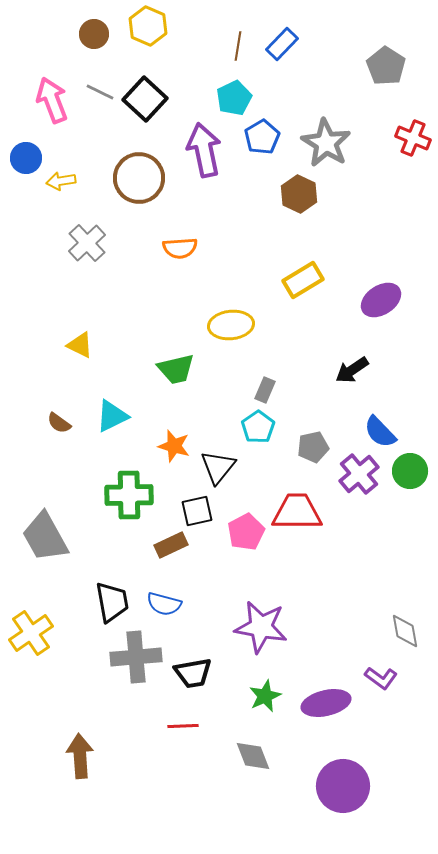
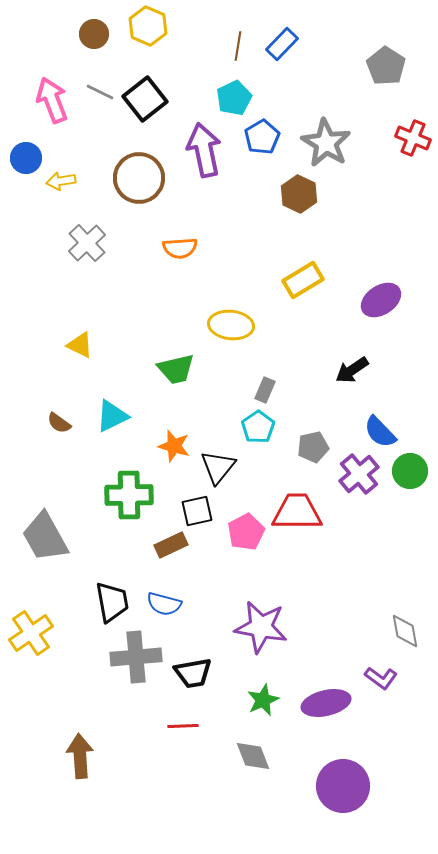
black square at (145, 99): rotated 9 degrees clockwise
yellow ellipse at (231, 325): rotated 12 degrees clockwise
green star at (265, 696): moved 2 px left, 4 px down
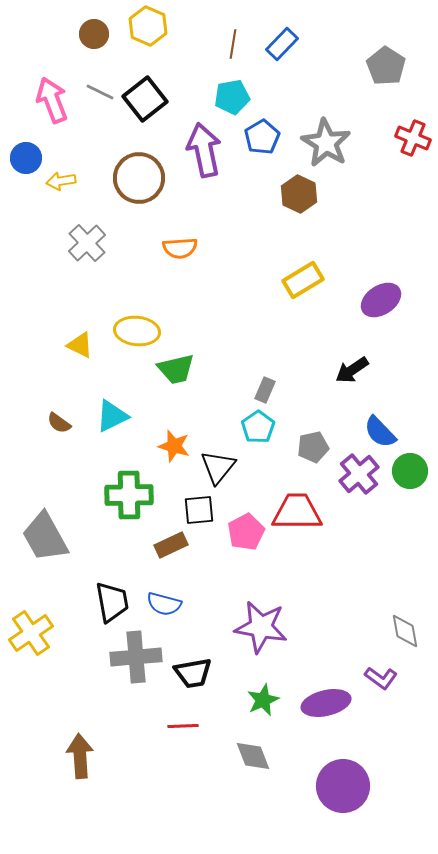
brown line at (238, 46): moved 5 px left, 2 px up
cyan pentagon at (234, 98): moved 2 px left, 1 px up; rotated 16 degrees clockwise
yellow ellipse at (231, 325): moved 94 px left, 6 px down
black square at (197, 511): moved 2 px right, 1 px up; rotated 8 degrees clockwise
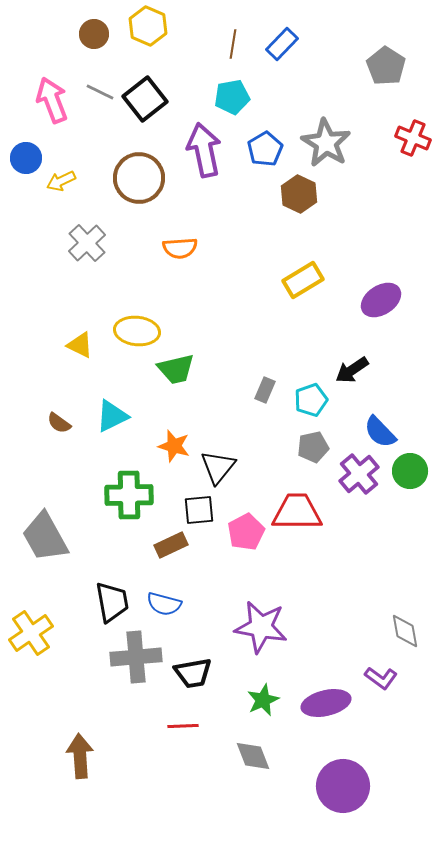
blue pentagon at (262, 137): moved 3 px right, 12 px down
yellow arrow at (61, 181): rotated 16 degrees counterclockwise
cyan pentagon at (258, 427): moved 53 px right, 27 px up; rotated 16 degrees clockwise
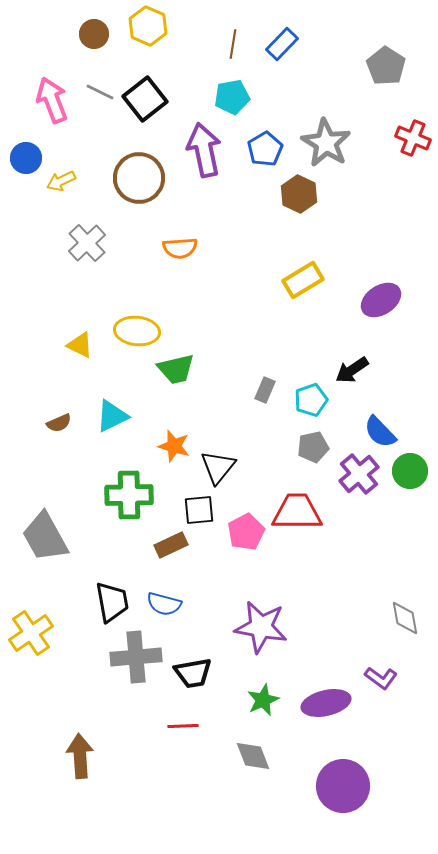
brown semicircle at (59, 423): rotated 60 degrees counterclockwise
gray diamond at (405, 631): moved 13 px up
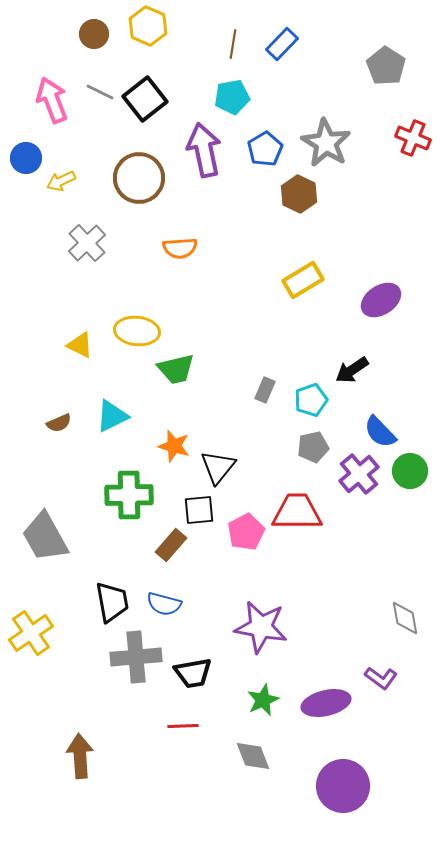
brown rectangle at (171, 545): rotated 24 degrees counterclockwise
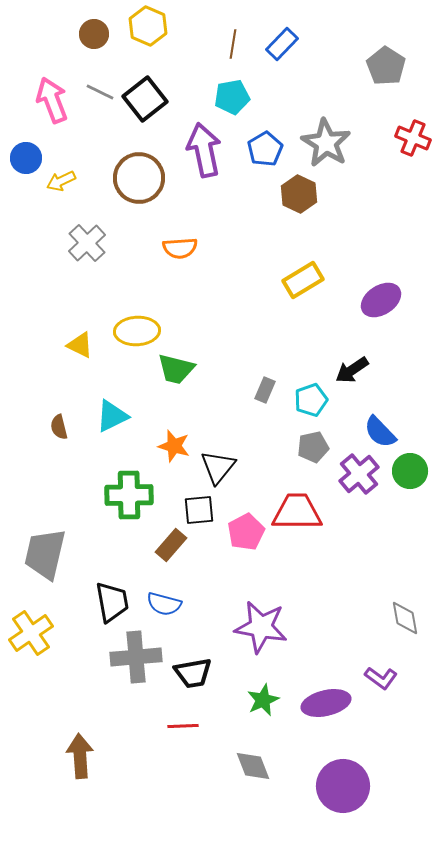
yellow ellipse at (137, 331): rotated 9 degrees counterclockwise
green trapezoid at (176, 369): rotated 27 degrees clockwise
brown semicircle at (59, 423): moved 4 px down; rotated 100 degrees clockwise
gray trapezoid at (45, 537): moved 17 px down; rotated 42 degrees clockwise
gray diamond at (253, 756): moved 10 px down
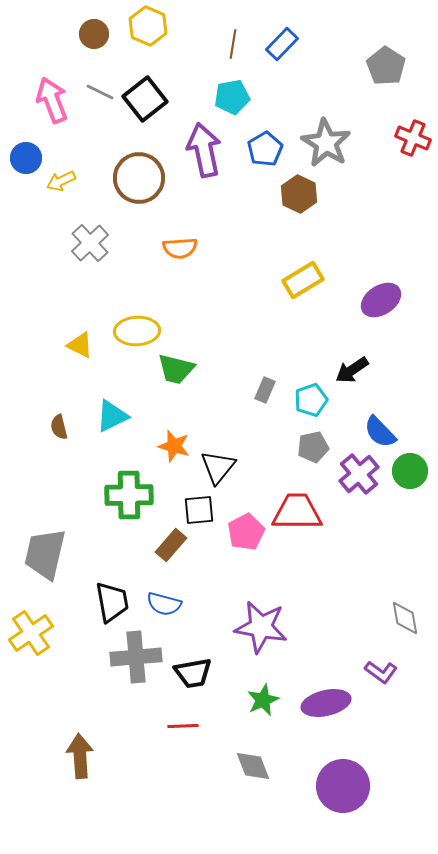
gray cross at (87, 243): moved 3 px right
purple L-shape at (381, 678): moved 6 px up
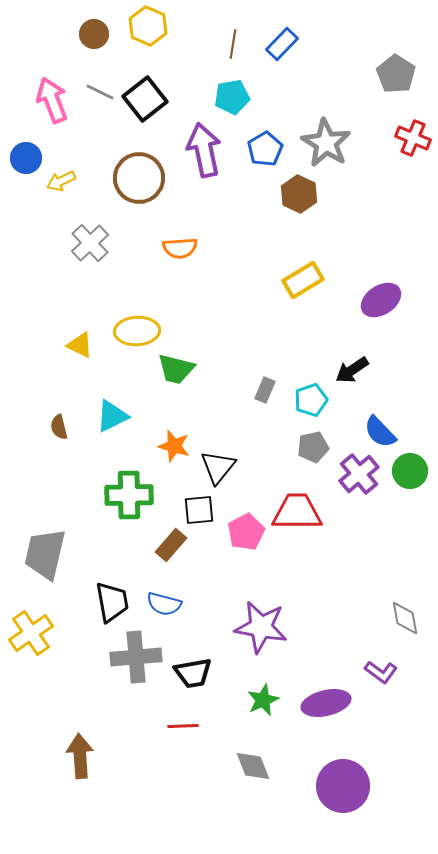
gray pentagon at (386, 66): moved 10 px right, 8 px down
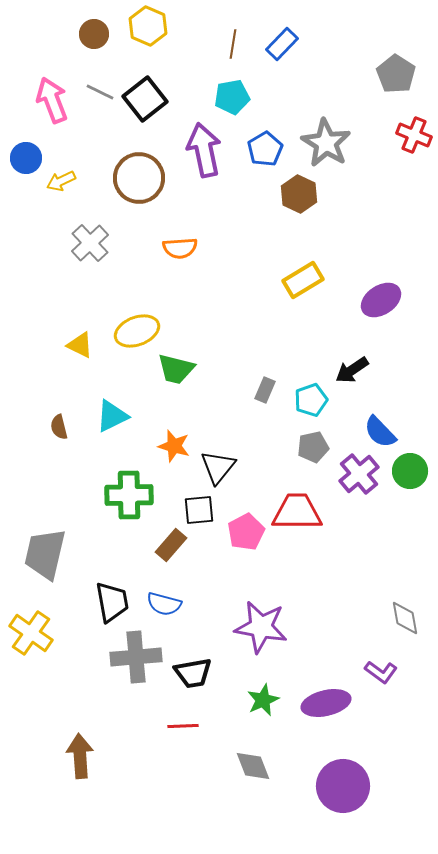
red cross at (413, 138): moved 1 px right, 3 px up
yellow ellipse at (137, 331): rotated 18 degrees counterclockwise
yellow cross at (31, 633): rotated 21 degrees counterclockwise
